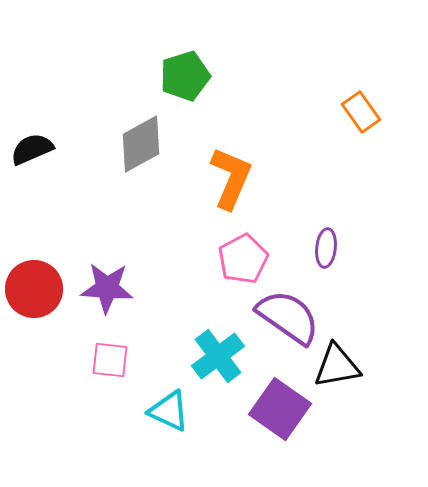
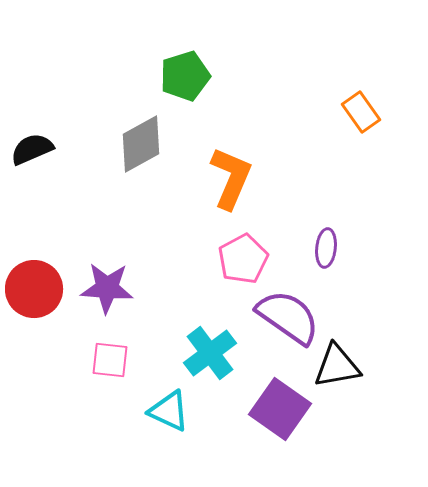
cyan cross: moved 8 px left, 3 px up
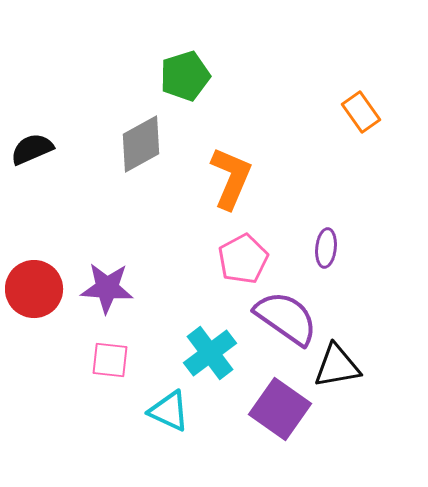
purple semicircle: moved 2 px left, 1 px down
